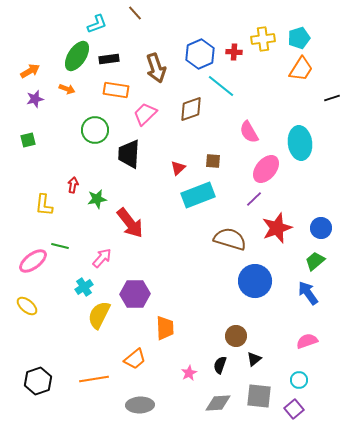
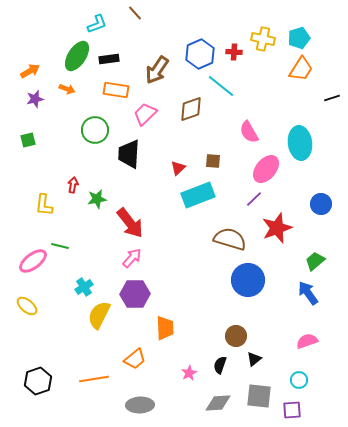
yellow cross at (263, 39): rotated 20 degrees clockwise
brown arrow at (156, 68): moved 1 px right, 2 px down; rotated 52 degrees clockwise
blue circle at (321, 228): moved 24 px up
pink arrow at (102, 258): moved 30 px right
blue circle at (255, 281): moved 7 px left, 1 px up
purple square at (294, 409): moved 2 px left, 1 px down; rotated 36 degrees clockwise
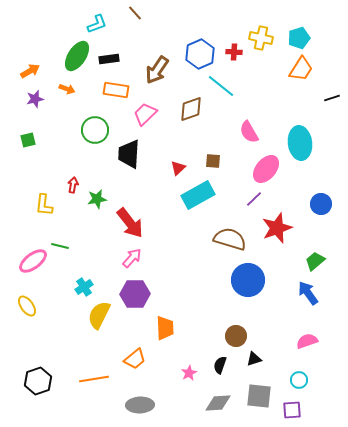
yellow cross at (263, 39): moved 2 px left, 1 px up
cyan rectangle at (198, 195): rotated 8 degrees counterclockwise
yellow ellipse at (27, 306): rotated 15 degrees clockwise
black triangle at (254, 359): rotated 21 degrees clockwise
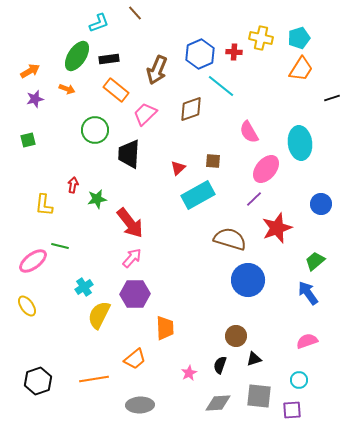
cyan L-shape at (97, 24): moved 2 px right, 1 px up
brown arrow at (157, 70): rotated 12 degrees counterclockwise
orange rectangle at (116, 90): rotated 30 degrees clockwise
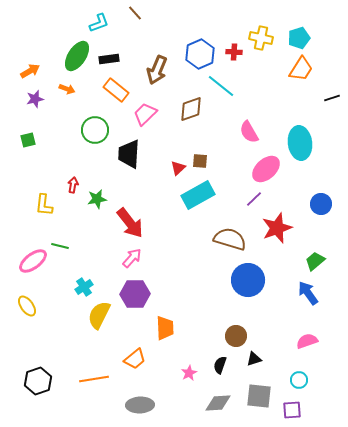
brown square at (213, 161): moved 13 px left
pink ellipse at (266, 169): rotated 8 degrees clockwise
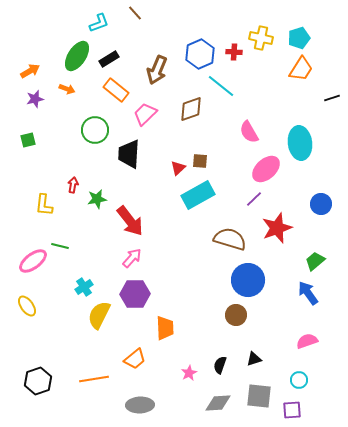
black rectangle at (109, 59): rotated 24 degrees counterclockwise
red arrow at (130, 223): moved 2 px up
brown circle at (236, 336): moved 21 px up
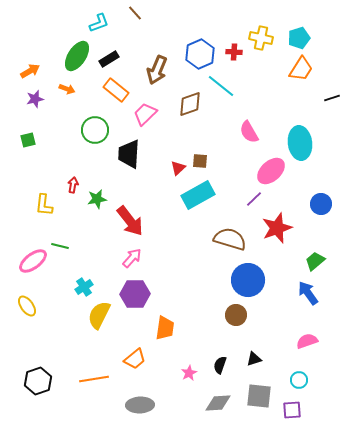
brown diamond at (191, 109): moved 1 px left, 5 px up
pink ellipse at (266, 169): moved 5 px right, 2 px down
orange trapezoid at (165, 328): rotated 10 degrees clockwise
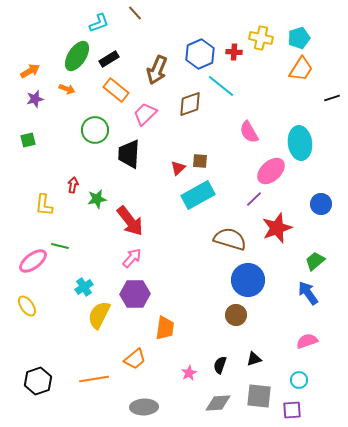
gray ellipse at (140, 405): moved 4 px right, 2 px down
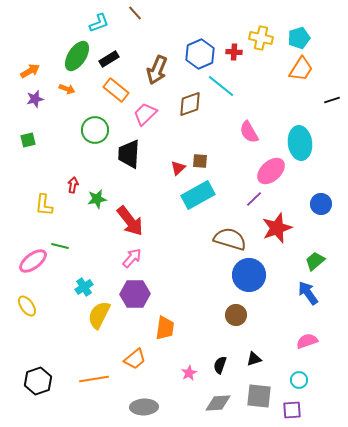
black line at (332, 98): moved 2 px down
blue circle at (248, 280): moved 1 px right, 5 px up
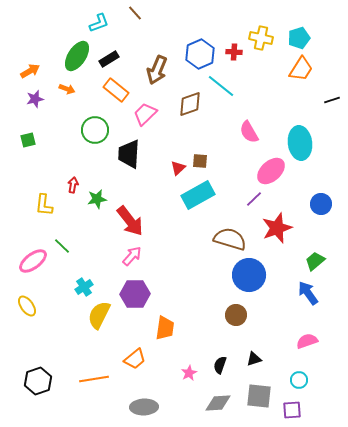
green line at (60, 246): moved 2 px right; rotated 30 degrees clockwise
pink arrow at (132, 258): moved 2 px up
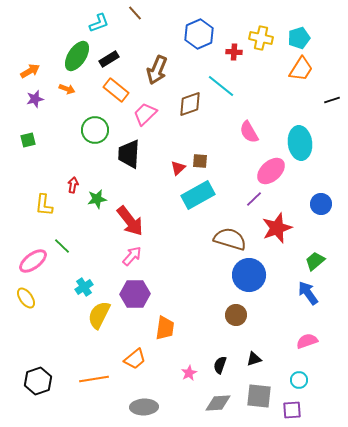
blue hexagon at (200, 54): moved 1 px left, 20 px up
yellow ellipse at (27, 306): moved 1 px left, 8 px up
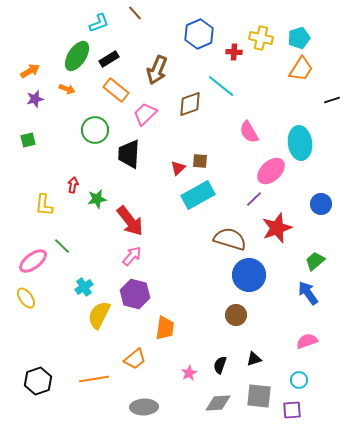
purple hexagon at (135, 294): rotated 16 degrees clockwise
